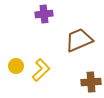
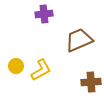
yellow L-shape: rotated 15 degrees clockwise
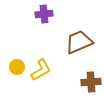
brown trapezoid: moved 2 px down
yellow circle: moved 1 px right, 1 px down
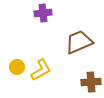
purple cross: moved 1 px left, 1 px up
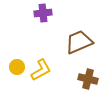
brown cross: moved 3 px left, 3 px up; rotated 18 degrees clockwise
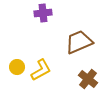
brown cross: rotated 24 degrees clockwise
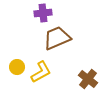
brown trapezoid: moved 22 px left, 4 px up
yellow L-shape: moved 2 px down
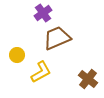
purple cross: rotated 30 degrees counterclockwise
yellow circle: moved 12 px up
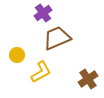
brown cross: rotated 18 degrees clockwise
